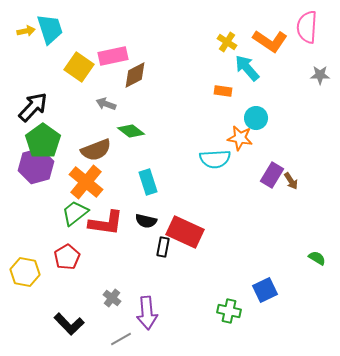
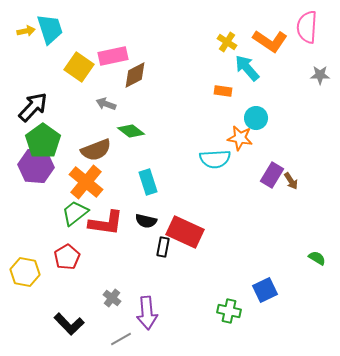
purple hexagon: rotated 20 degrees clockwise
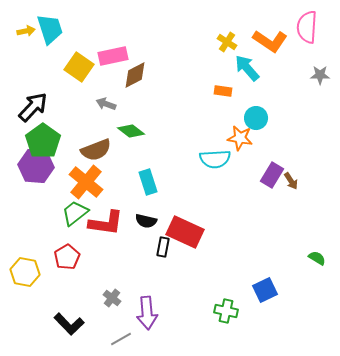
green cross: moved 3 px left
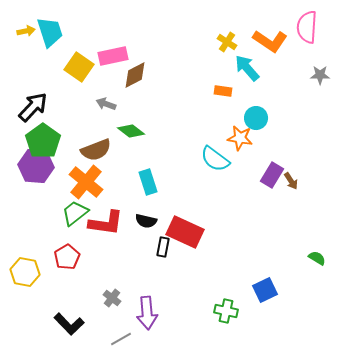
cyan trapezoid: moved 3 px down
cyan semicircle: rotated 40 degrees clockwise
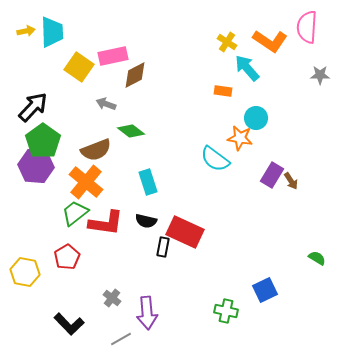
cyan trapezoid: moved 2 px right; rotated 16 degrees clockwise
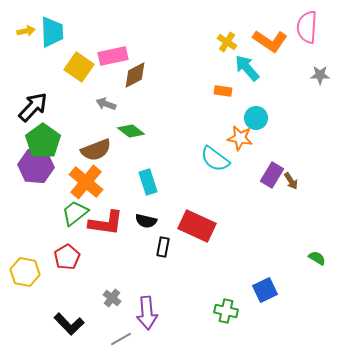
red rectangle: moved 12 px right, 6 px up
